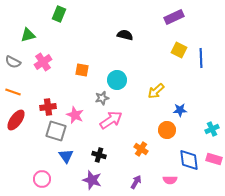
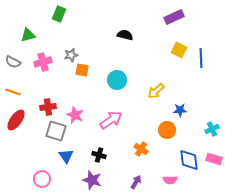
pink cross: rotated 18 degrees clockwise
gray star: moved 31 px left, 43 px up
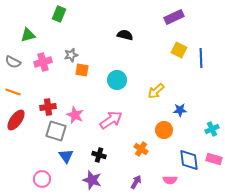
orange circle: moved 3 px left
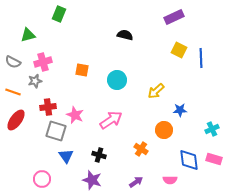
gray star: moved 36 px left, 26 px down
purple arrow: rotated 24 degrees clockwise
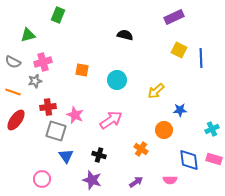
green rectangle: moved 1 px left, 1 px down
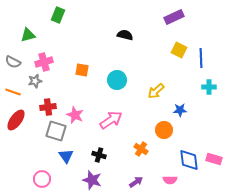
pink cross: moved 1 px right
cyan cross: moved 3 px left, 42 px up; rotated 24 degrees clockwise
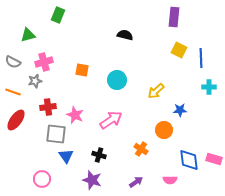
purple rectangle: rotated 60 degrees counterclockwise
gray square: moved 3 px down; rotated 10 degrees counterclockwise
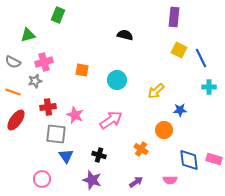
blue line: rotated 24 degrees counterclockwise
